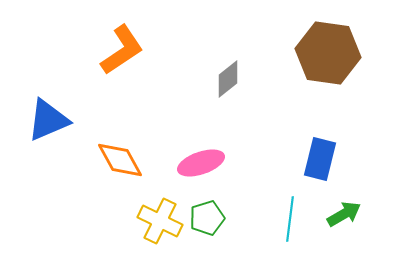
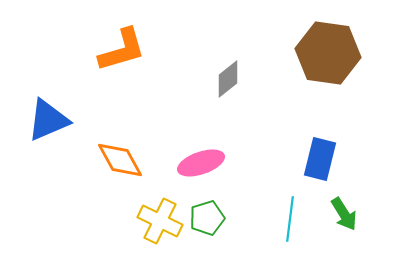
orange L-shape: rotated 18 degrees clockwise
green arrow: rotated 88 degrees clockwise
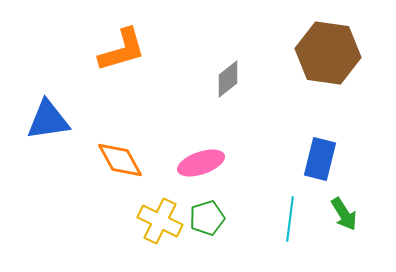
blue triangle: rotated 15 degrees clockwise
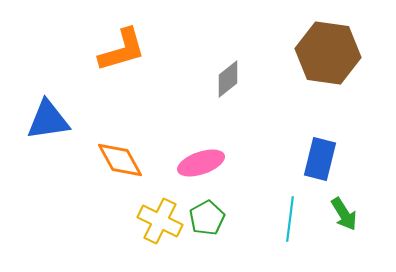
green pentagon: rotated 12 degrees counterclockwise
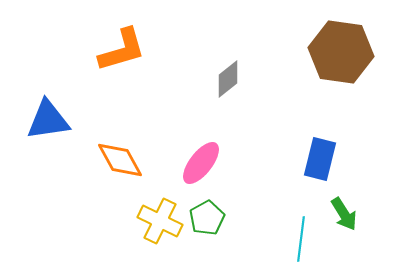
brown hexagon: moved 13 px right, 1 px up
pink ellipse: rotated 33 degrees counterclockwise
cyan line: moved 11 px right, 20 px down
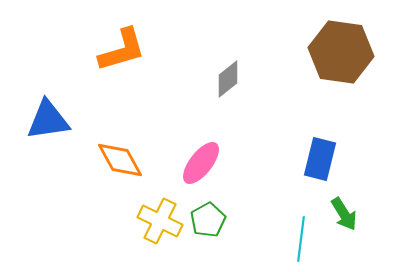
green pentagon: moved 1 px right, 2 px down
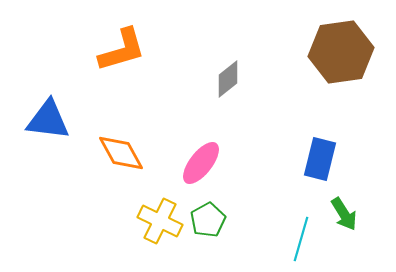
brown hexagon: rotated 16 degrees counterclockwise
blue triangle: rotated 15 degrees clockwise
orange diamond: moved 1 px right, 7 px up
cyan line: rotated 9 degrees clockwise
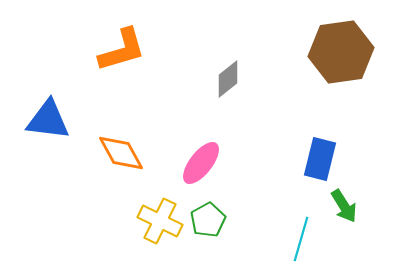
green arrow: moved 8 px up
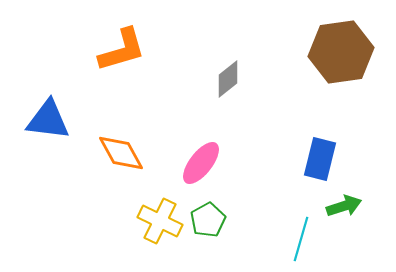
green arrow: rotated 76 degrees counterclockwise
